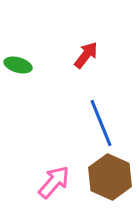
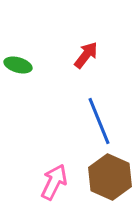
blue line: moved 2 px left, 2 px up
pink arrow: rotated 15 degrees counterclockwise
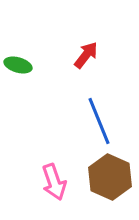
pink arrow: rotated 135 degrees clockwise
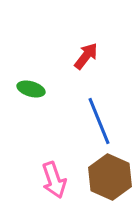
red arrow: moved 1 px down
green ellipse: moved 13 px right, 24 px down
pink arrow: moved 2 px up
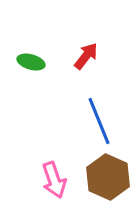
green ellipse: moved 27 px up
brown hexagon: moved 2 px left
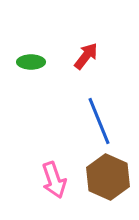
green ellipse: rotated 16 degrees counterclockwise
